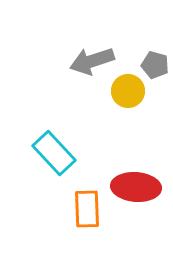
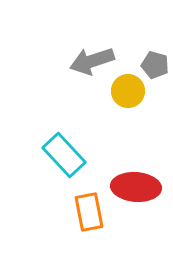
cyan rectangle: moved 10 px right, 2 px down
orange rectangle: moved 2 px right, 3 px down; rotated 9 degrees counterclockwise
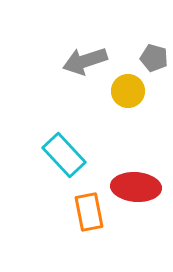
gray arrow: moved 7 px left
gray pentagon: moved 1 px left, 7 px up
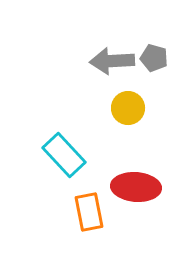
gray arrow: moved 27 px right; rotated 15 degrees clockwise
yellow circle: moved 17 px down
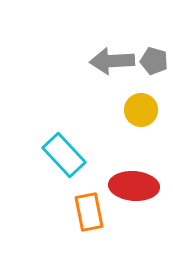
gray pentagon: moved 3 px down
yellow circle: moved 13 px right, 2 px down
red ellipse: moved 2 px left, 1 px up
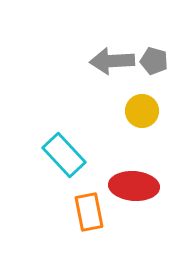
yellow circle: moved 1 px right, 1 px down
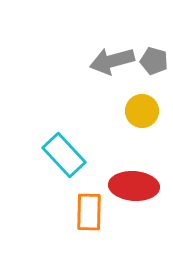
gray arrow: rotated 12 degrees counterclockwise
orange rectangle: rotated 12 degrees clockwise
